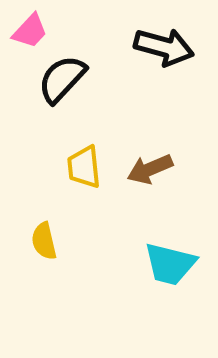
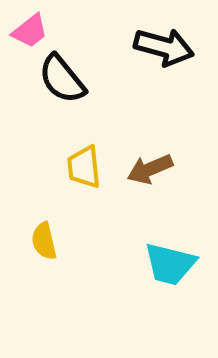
pink trapezoid: rotated 9 degrees clockwise
black semicircle: rotated 82 degrees counterclockwise
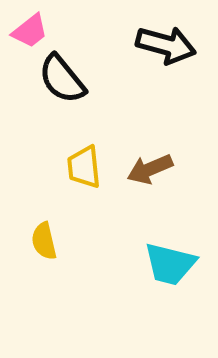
black arrow: moved 2 px right, 2 px up
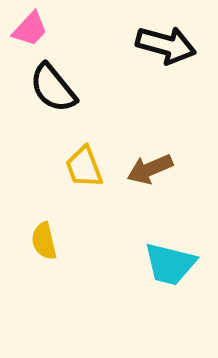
pink trapezoid: moved 2 px up; rotated 9 degrees counterclockwise
black semicircle: moved 9 px left, 9 px down
yellow trapezoid: rotated 15 degrees counterclockwise
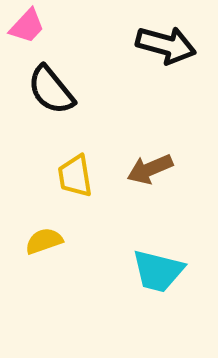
pink trapezoid: moved 3 px left, 3 px up
black semicircle: moved 2 px left, 2 px down
yellow trapezoid: moved 9 px left, 9 px down; rotated 12 degrees clockwise
yellow semicircle: rotated 84 degrees clockwise
cyan trapezoid: moved 12 px left, 7 px down
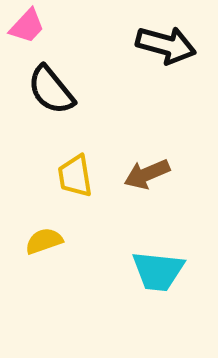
brown arrow: moved 3 px left, 5 px down
cyan trapezoid: rotated 8 degrees counterclockwise
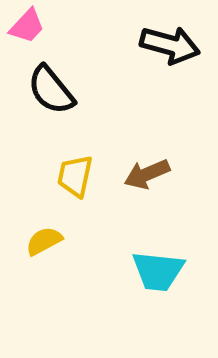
black arrow: moved 4 px right
yellow trapezoid: rotated 21 degrees clockwise
yellow semicircle: rotated 9 degrees counterclockwise
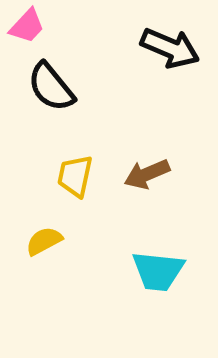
black arrow: moved 3 px down; rotated 8 degrees clockwise
black semicircle: moved 3 px up
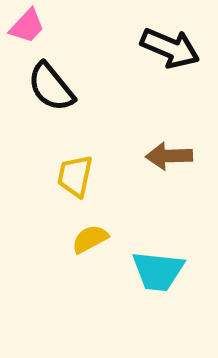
brown arrow: moved 22 px right, 18 px up; rotated 21 degrees clockwise
yellow semicircle: moved 46 px right, 2 px up
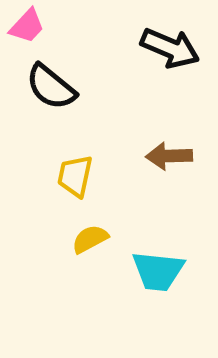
black semicircle: rotated 12 degrees counterclockwise
